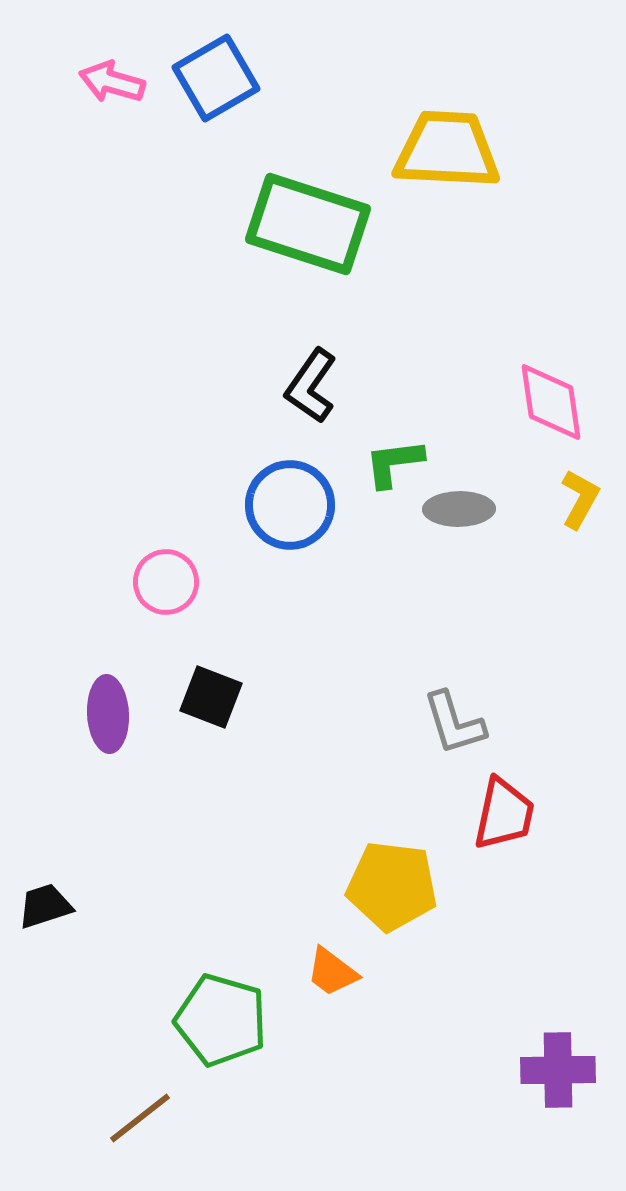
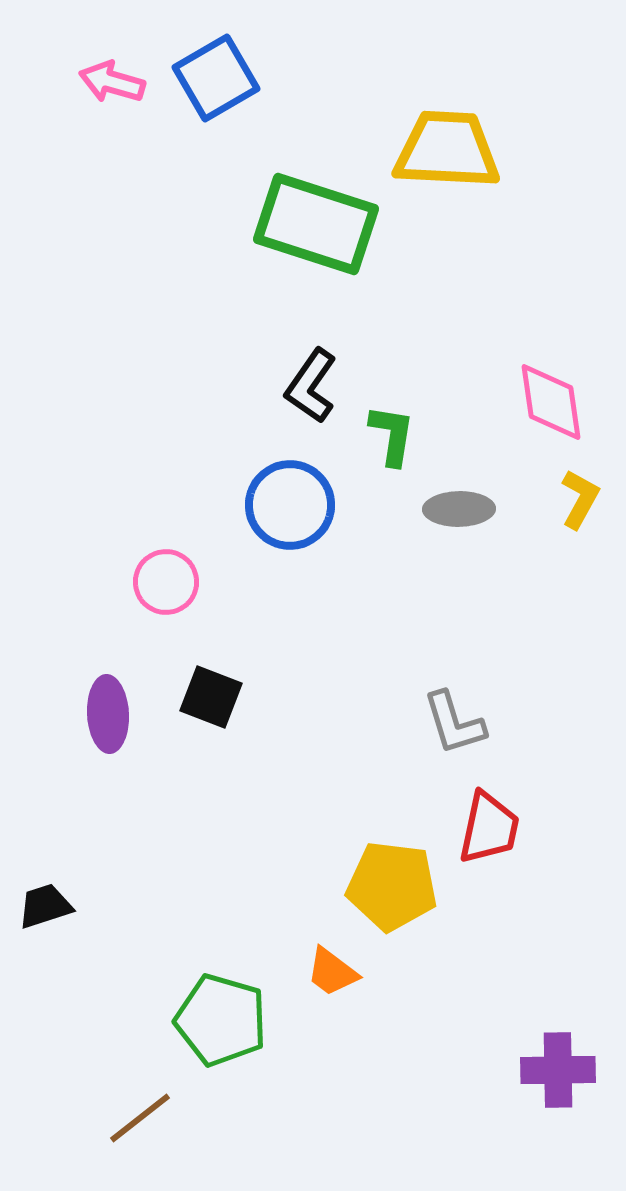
green rectangle: moved 8 px right
green L-shape: moved 2 px left, 28 px up; rotated 106 degrees clockwise
red trapezoid: moved 15 px left, 14 px down
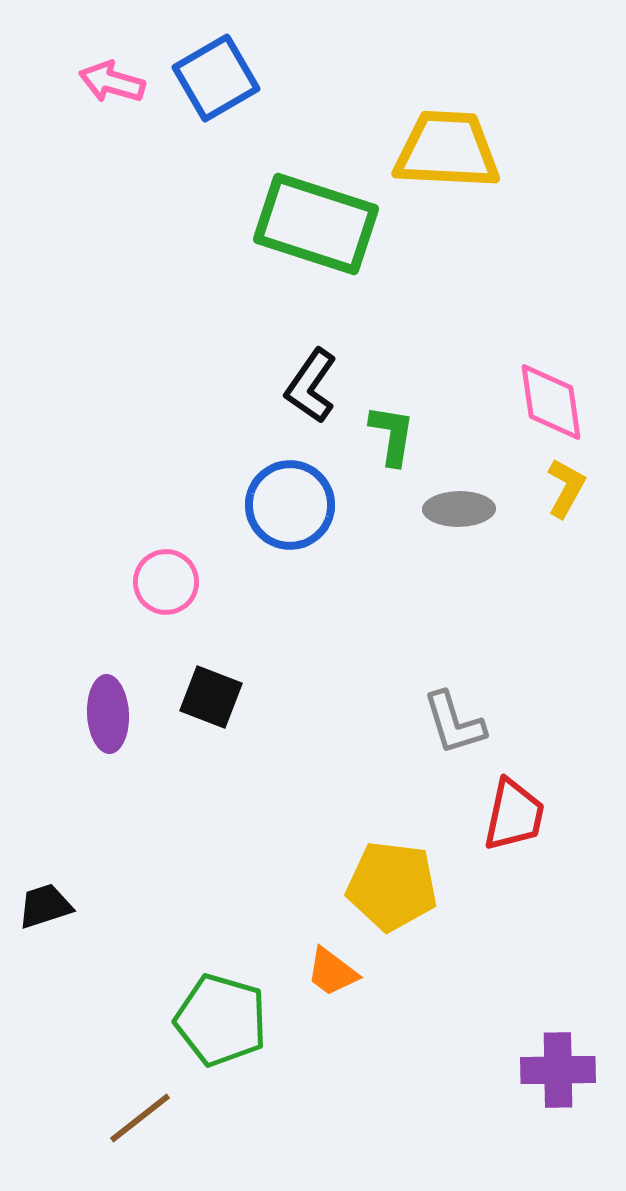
yellow L-shape: moved 14 px left, 11 px up
red trapezoid: moved 25 px right, 13 px up
